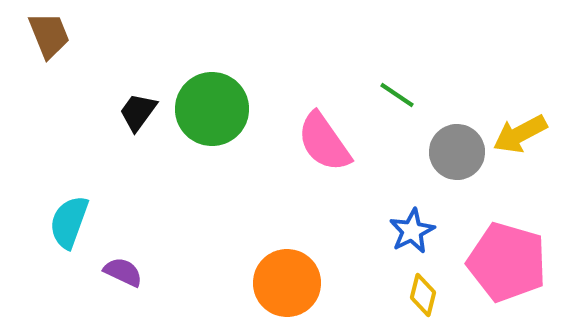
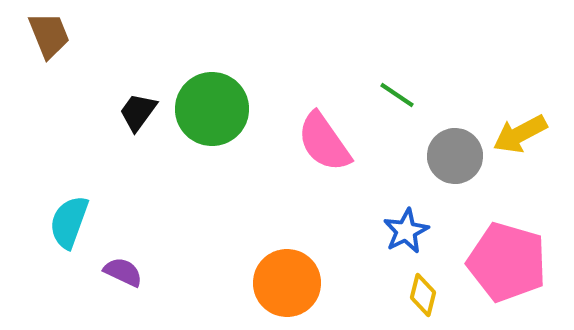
gray circle: moved 2 px left, 4 px down
blue star: moved 6 px left
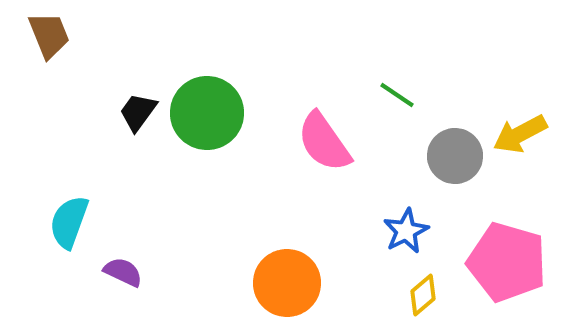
green circle: moved 5 px left, 4 px down
yellow diamond: rotated 36 degrees clockwise
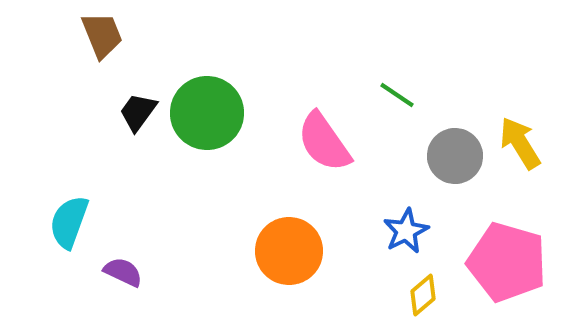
brown trapezoid: moved 53 px right
yellow arrow: moved 9 px down; rotated 86 degrees clockwise
orange circle: moved 2 px right, 32 px up
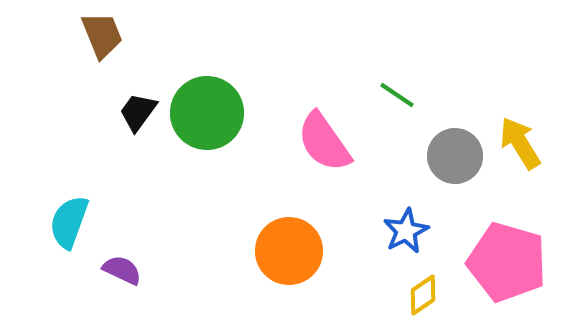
purple semicircle: moved 1 px left, 2 px up
yellow diamond: rotated 6 degrees clockwise
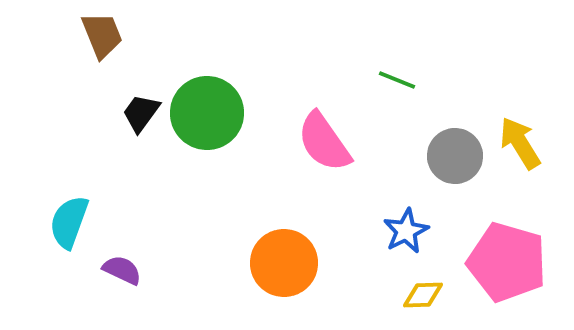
green line: moved 15 px up; rotated 12 degrees counterclockwise
black trapezoid: moved 3 px right, 1 px down
orange circle: moved 5 px left, 12 px down
yellow diamond: rotated 33 degrees clockwise
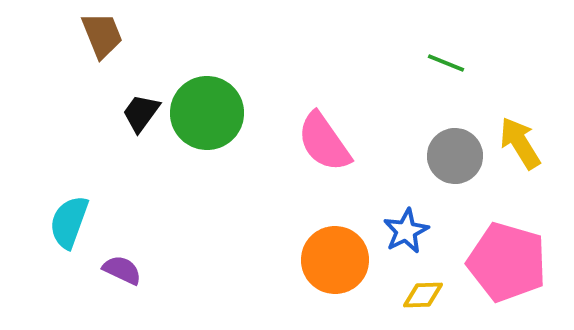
green line: moved 49 px right, 17 px up
orange circle: moved 51 px right, 3 px up
